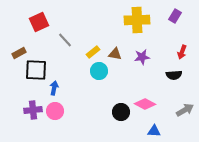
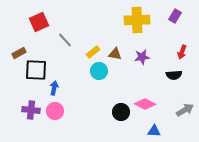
purple cross: moved 2 px left; rotated 12 degrees clockwise
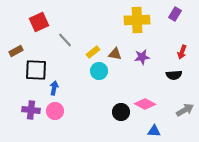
purple rectangle: moved 2 px up
brown rectangle: moved 3 px left, 2 px up
